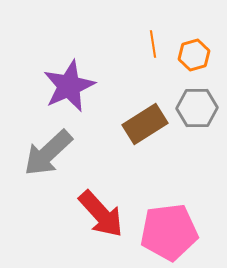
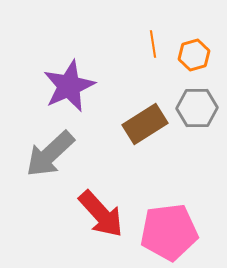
gray arrow: moved 2 px right, 1 px down
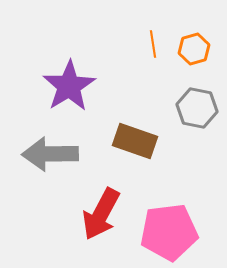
orange hexagon: moved 6 px up
purple star: rotated 8 degrees counterclockwise
gray hexagon: rotated 12 degrees clockwise
brown rectangle: moved 10 px left, 17 px down; rotated 51 degrees clockwise
gray arrow: rotated 42 degrees clockwise
red arrow: rotated 70 degrees clockwise
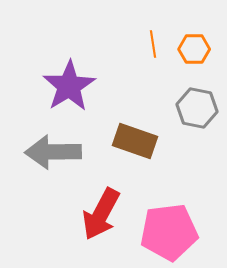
orange hexagon: rotated 16 degrees clockwise
gray arrow: moved 3 px right, 2 px up
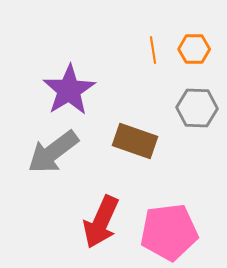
orange line: moved 6 px down
purple star: moved 4 px down
gray hexagon: rotated 9 degrees counterclockwise
gray arrow: rotated 36 degrees counterclockwise
red arrow: moved 8 px down; rotated 4 degrees counterclockwise
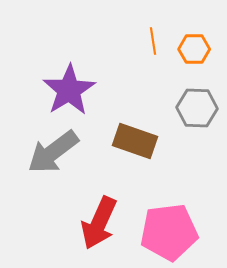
orange line: moved 9 px up
red arrow: moved 2 px left, 1 px down
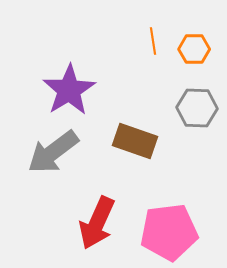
red arrow: moved 2 px left
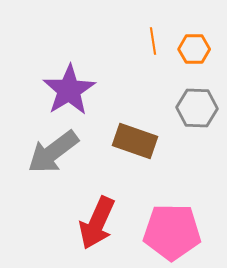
pink pentagon: moved 3 px right; rotated 8 degrees clockwise
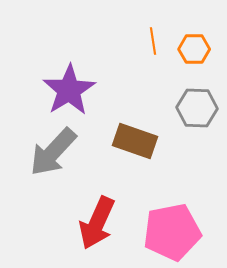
gray arrow: rotated 10 degrees counterclockwise
pink pentagon: rotated 12 degrees counterclockwise
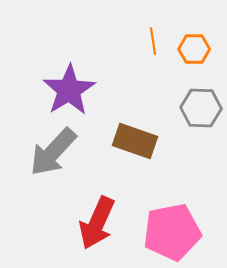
gray hexagon: moved 4 px right
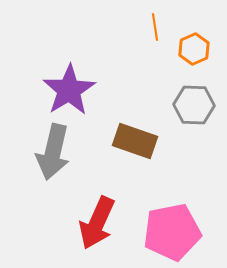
orange line: moved 2 px right, 14 px up
orange hexagon: rotated 24 degrees counterclockwise
gray hexagon: moved 7 px left, 3 px up
gray arrow: rotated 30 degrees counterclockwise
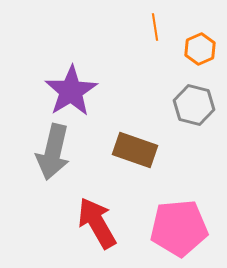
orange hexagon: moved 6 px right
purple star: moved 2 px right, 1 px down
gray hexagon: rotated 12 degrees clockwise
brown rectangle: moved 9 px down
red arrow: rotated 126 degrees clockwise
pink pentagon: moved 7 px right, 4 px up; rotated 6 degrees clockwise
